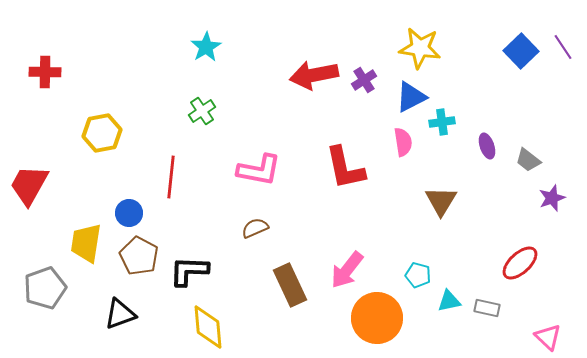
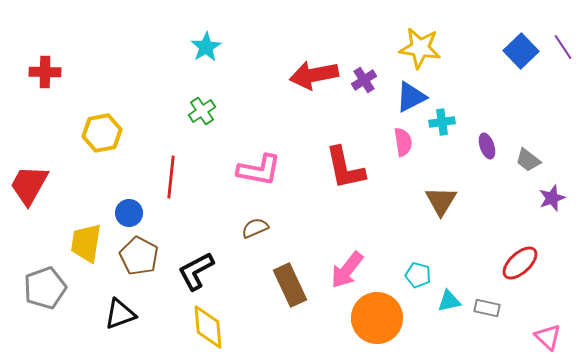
black L-shape: moved 7 px right; rotated 30 degrees counterclockwise
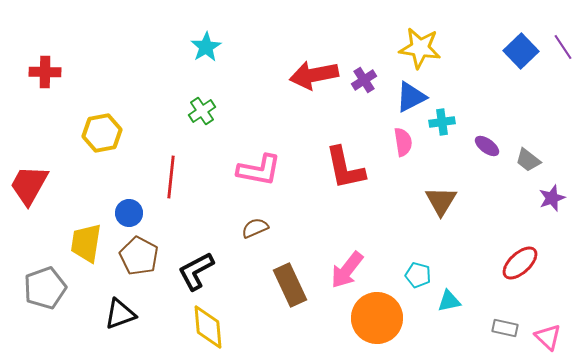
purple ellipse: rotated 35 degrees counterclockwise
gray rectangle: moved 18 px right, 20 px down
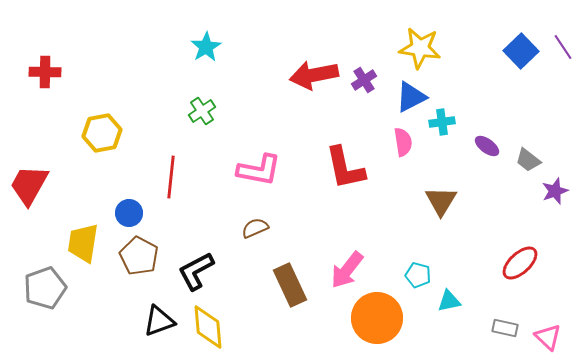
purple star: moved 3 px right, 7 px up
yellow trapezoid: moved 3 px left
black triangle: moved 39 px right, 7 px down
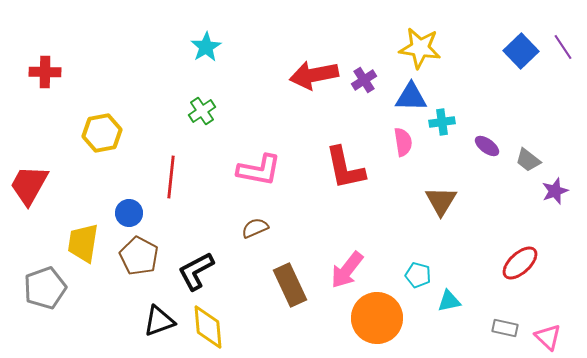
blue triangle: rotated 28 degrees clockwise
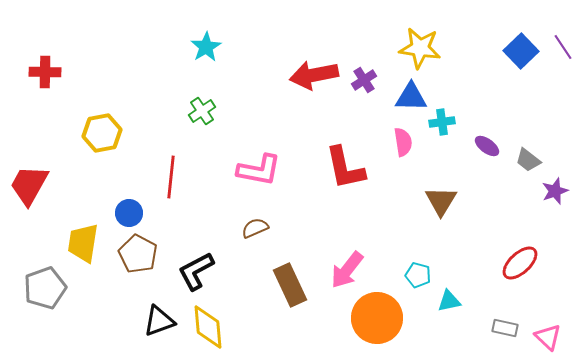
brown pentagon: moved 1 px left, 2 px up
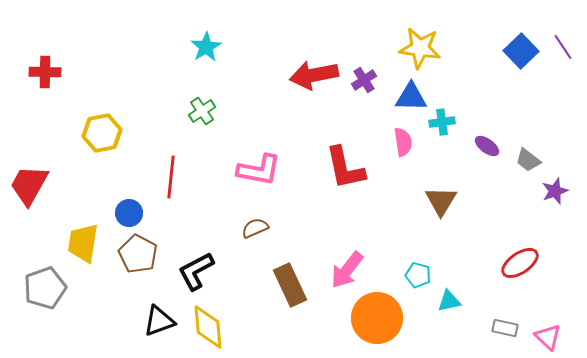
red ellipse: rotated 9 degrees clockwise
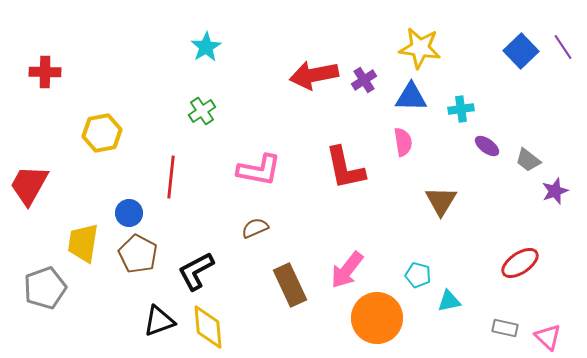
cyan cross: moved 19 px right, 13 px up
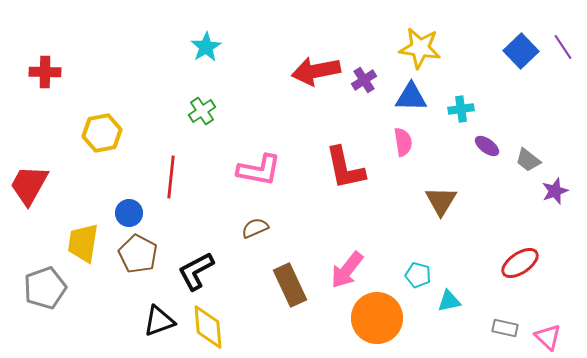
red arrow: moved 2 px right, 4 px up
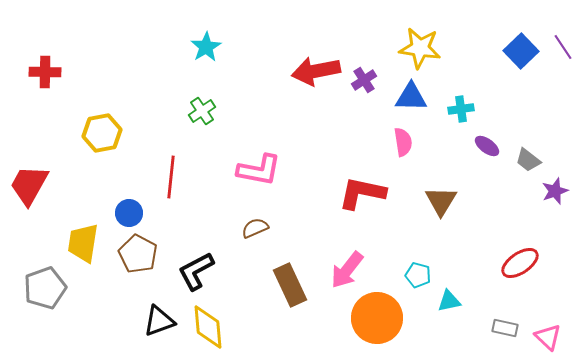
red L-shape: moved 17 px right, 25 px down; rotated 114 degrees clockwise
